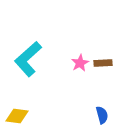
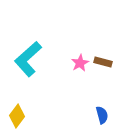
brown rectangle: moved 1 px up; rotated 18 degrees clockwise
yellow diamond: rotated 60 degrees counterclockwise
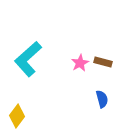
blue semicircle: moved 16 px up
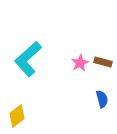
yellow diamond: rotated 15 degrees clockwise
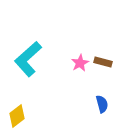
blue semicircle: moved 5 px down
